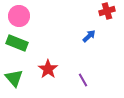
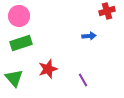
blue arrow: rotated 40 degrees clockwise
green rectangle: moved 4 px right; rotated 40 degrees counterclockwise
red star: rotated 18 degrees clockwise
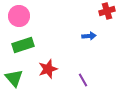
green rectangle: moved 2 px right, 2 px down
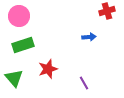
blue arrow: moved 1 px down
purple line: moved 1 px right, 3 px down
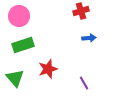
red cross: moved 26 px left
blue arrow: moved 1 px down
green triangle: moved 1 px right
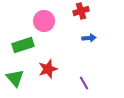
pink circle: moved 25 px right, 5 px down
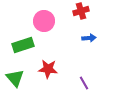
red star: rotated 24 degrees clockwise
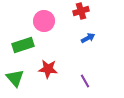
blue arrow: moved 1 px left; rotated 24 degrees counterclockwise
purple line: moved 1 px right, 2 px up
